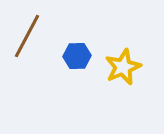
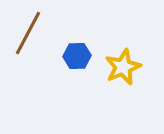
brown line: moved 1 px right, 3 px up
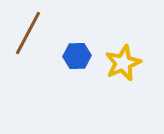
yellow star: moved 4 px up
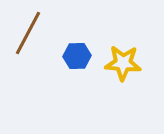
yellow star: rotated 27 degrees clockwise
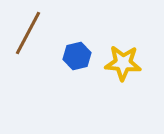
blue hexagon: rotated 12 degrees counterclockwise
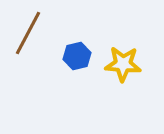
yellow star: moved 1 px down
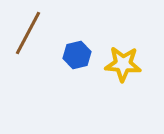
blue hexagon: moved 1 px up
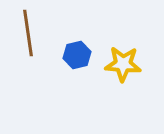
brown line: rotated 36 degrees counterclockwise
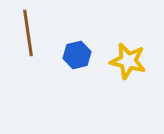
yellow star: moved 5 px right, 3 px up; rotated 9 degrees clockwise
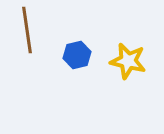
brown line: moved 1 px left, 3 px up
